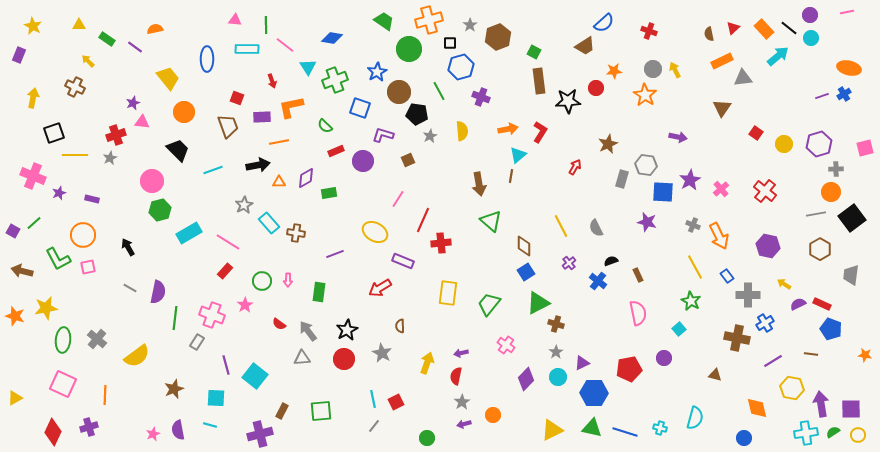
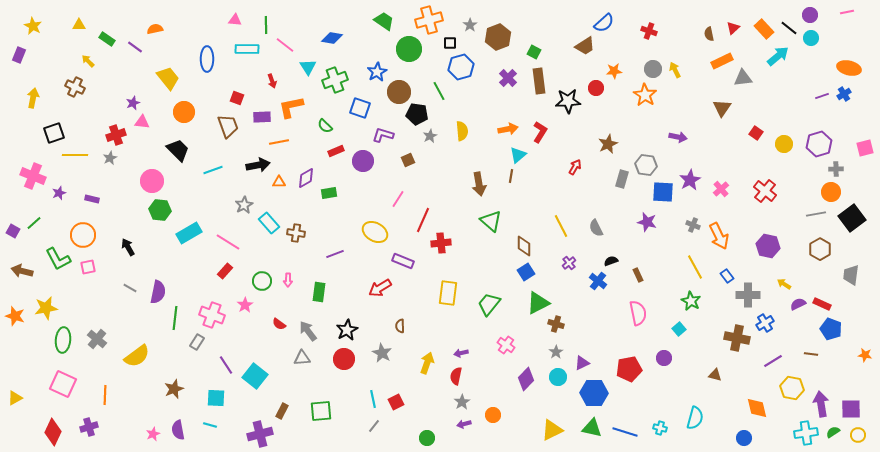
purple cross at (481, 97): moved 27 px right, 19 px up; rotated 24 degrees clockwise
green hexagon at (160, 210): rotated 20 degrees clockwise
purple line at (226, 365): rotated 18 degrees counterclockwise
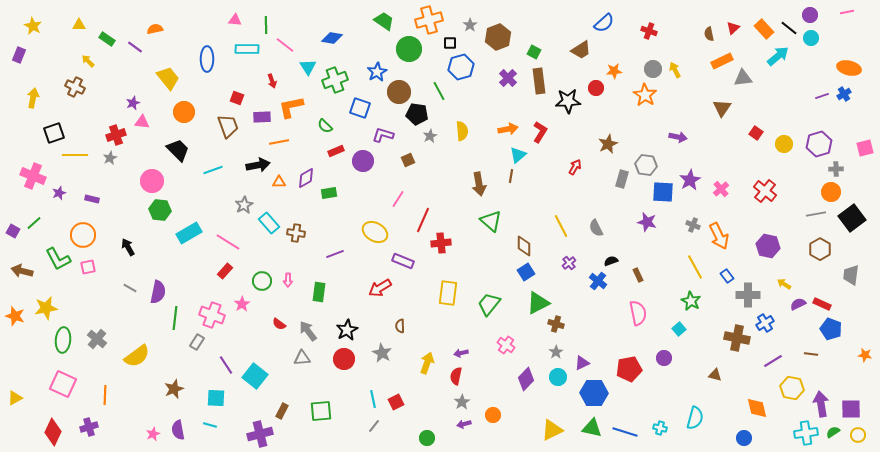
brown trapezoid at (585, 46): moved 4 px left, 4 px down
pink star at (245, 305): moved 3 px left, 1 px up
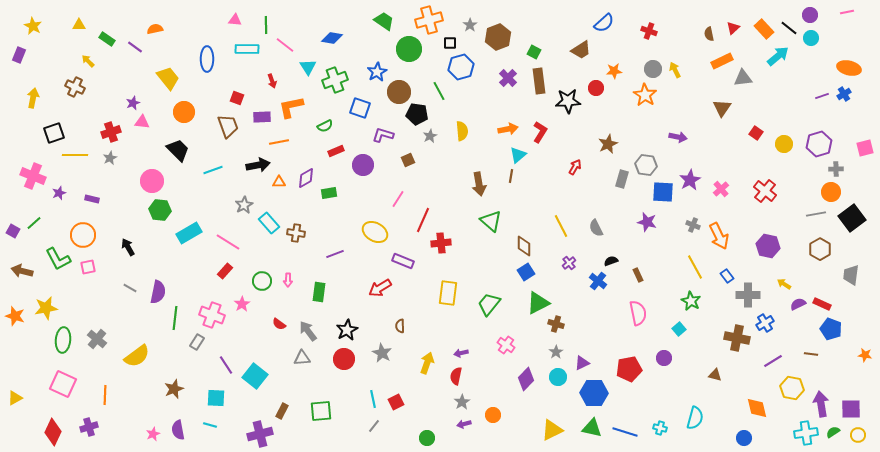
green semicircle at (325, 126): rotated 70 degrees counterclockwise
red cross at (116, 135): moved 5 px left, 3 px up
purple circle at (363, 161): moved 4 px down
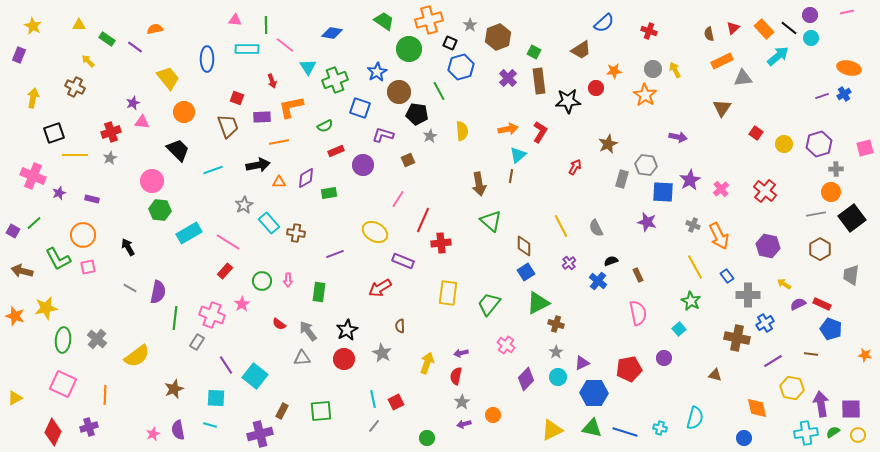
blue diamond at (332, 38): moved 5 px up
black square at (450, 43): rotated 24 degrees clockwise
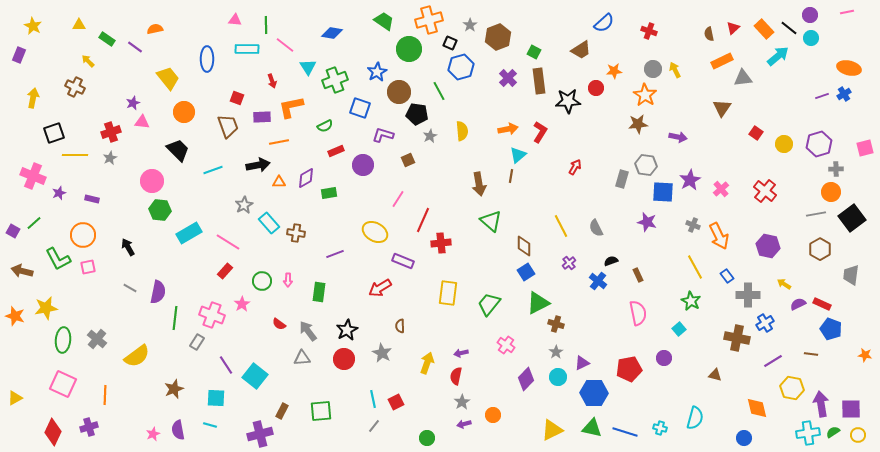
brown star at (608, 144): moved 30 px right, 20 px up; rotated 18 degrees clockwise
cyan cross at (806, 433): moved 2 px right
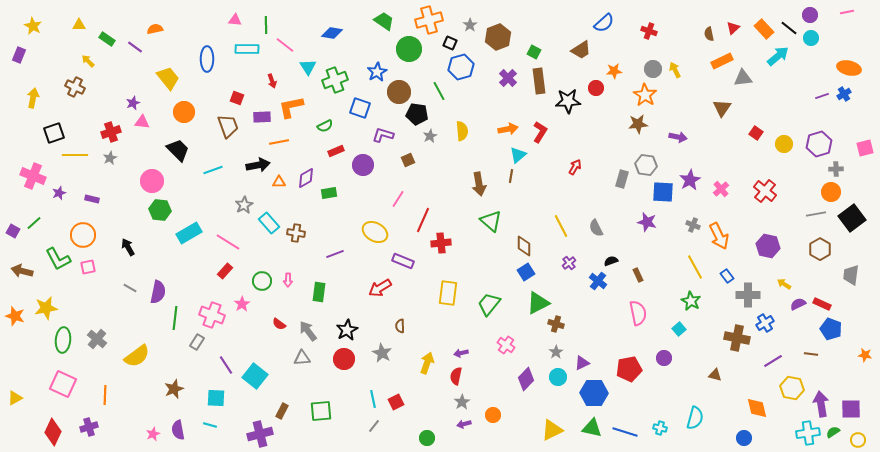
yellow circle at (858, 435): moved 5 px down
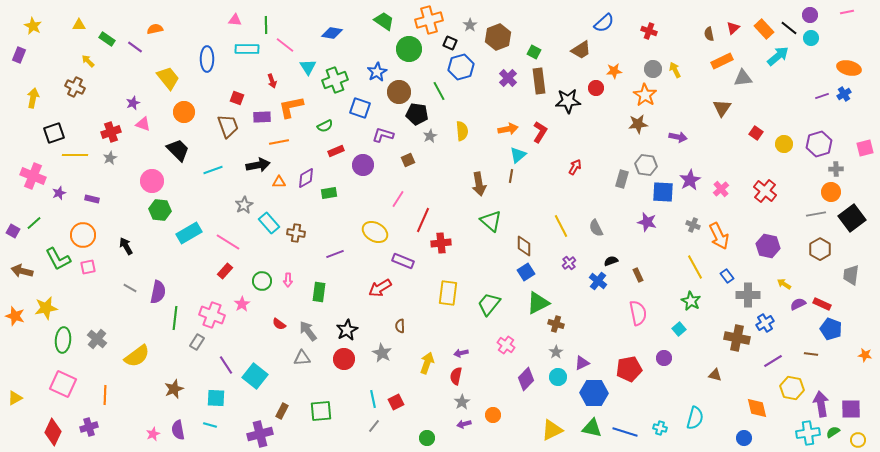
pink triangle at (142, 122): moved 1 px right, 2 px down; rotated 14 degrees clockwise
black arrow at (128, 247): moved 2 px left, 1 px up
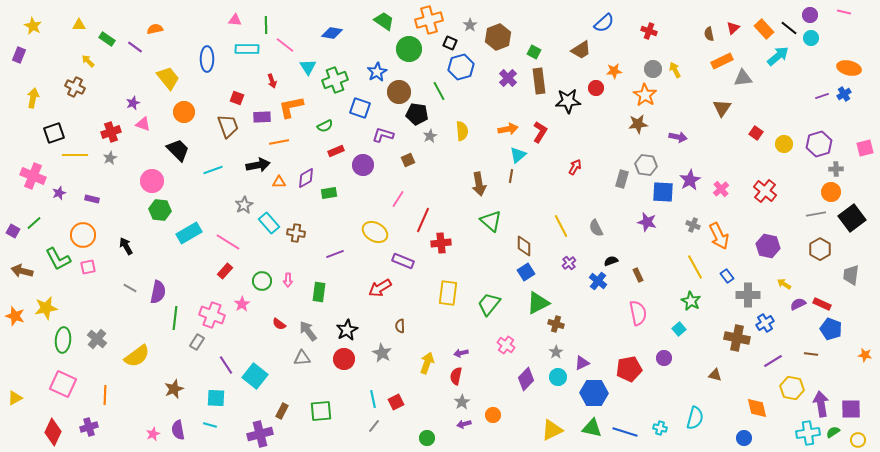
pink line at (847, 12): moved 3 px left; rotated 24 degrees clockwise
